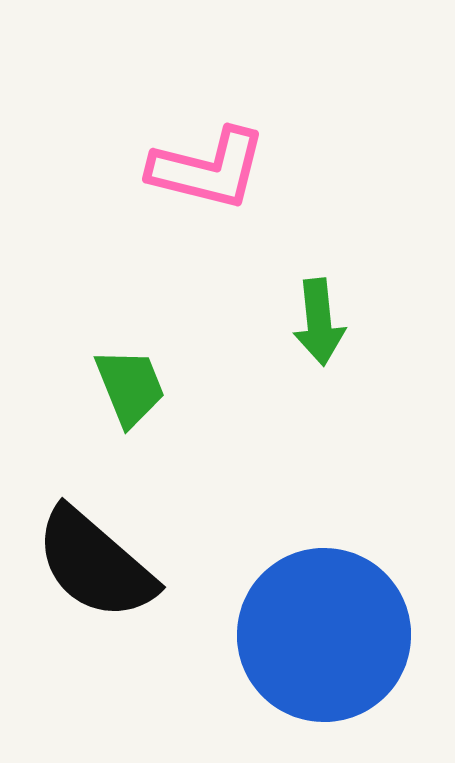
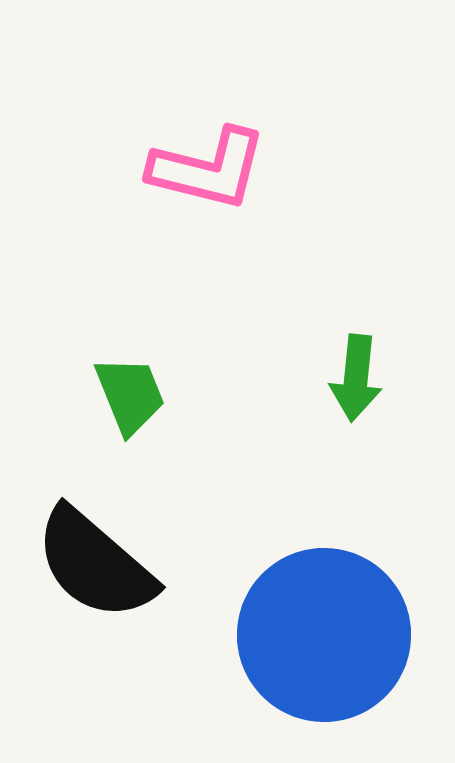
green arrow: moved 37 px right, 56 px down; rotated 12 degrees clockwise
green trapezoid: moved 8 px down
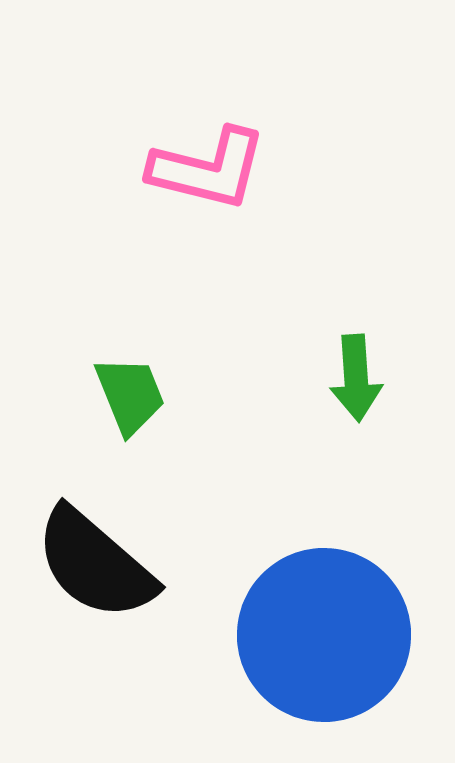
green arrow: rotated 10 degrees counterclockwise
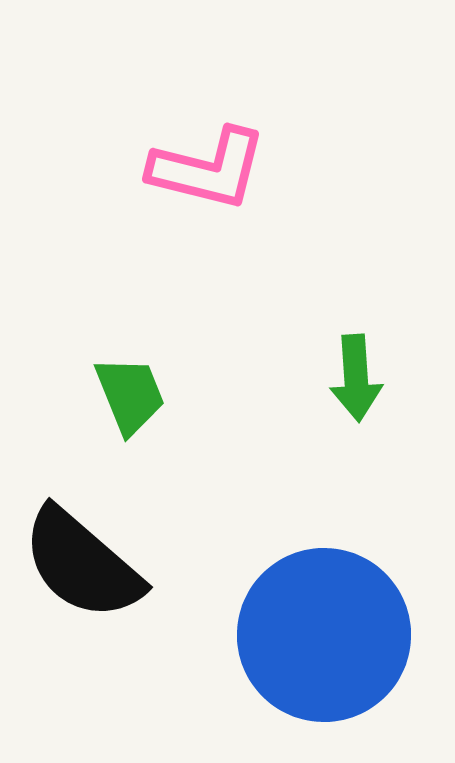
black semicircle: moved 13 px left
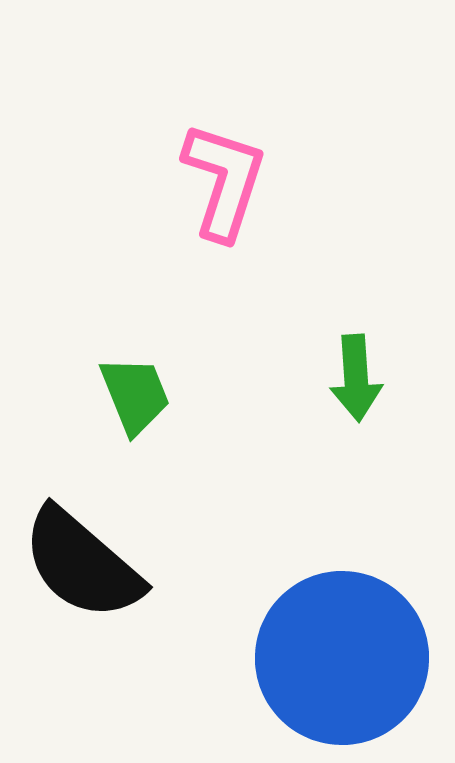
pink L-shape: moved 16 px right, 12 px down; rotated 86 degrees counterclockwise
green trapezoid: moved 5 px right
blue circle: moved 18 px right, 23 px down
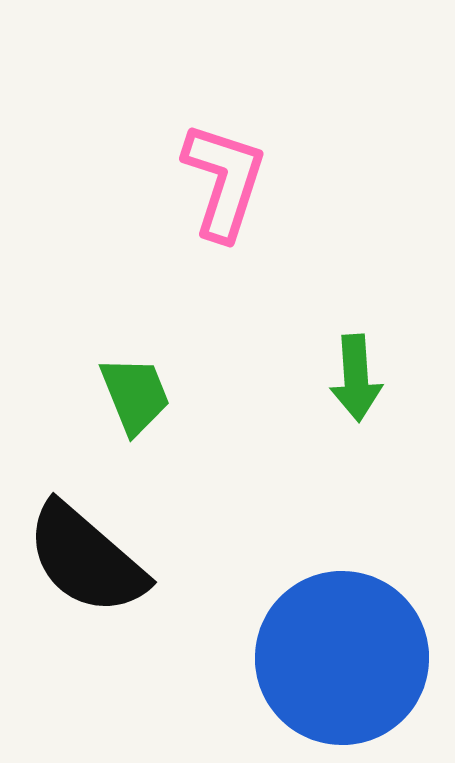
black semicircle: moved 4 px right, 5 px up
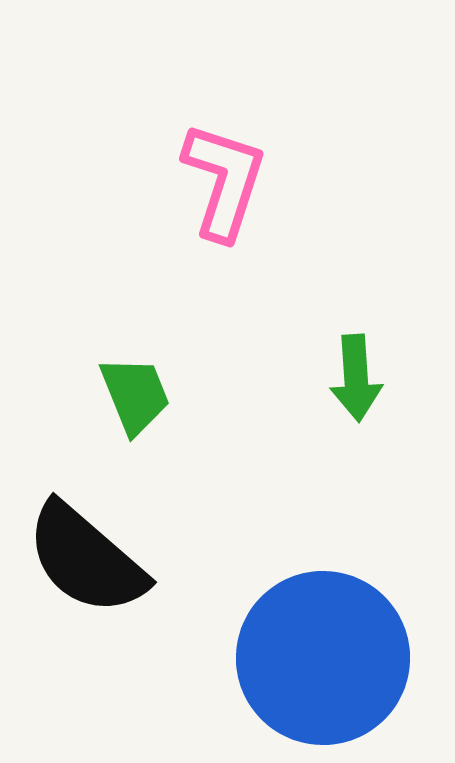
blue circle: moved 19 px left
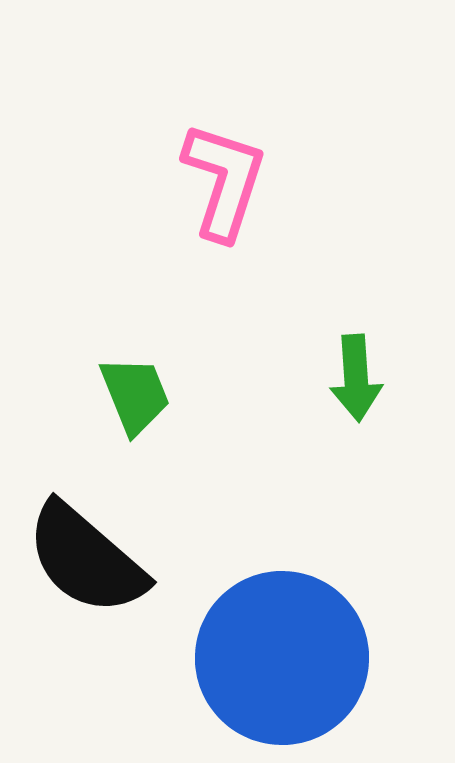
blue circle: moved 41 px left
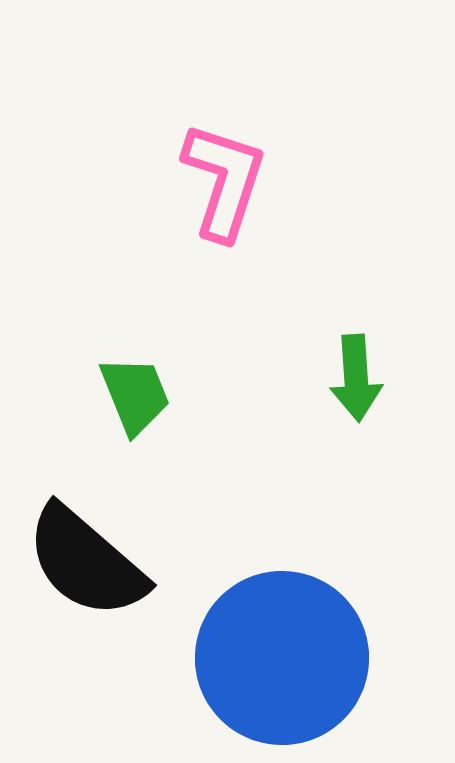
black semicircle: moved 3 px down
